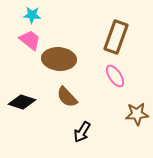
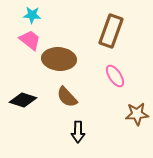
brown rectangle: moved 5 px left, 6 px up
black diamond: moved 1 px right, 2 px up
black arrow: moved 4 px left; rotated 30 degrees counterclockwise
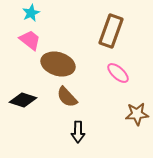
cyan star: moved 1 px left, 2 px up; rotated 30 degrees counterclockwise
brown ellipse: moved 1 px left, 5 px down; rotated 12 degrees clockwise
pink ellipse: moved 3 px right, 3 px up; rotated 15 degrees counterclockwise
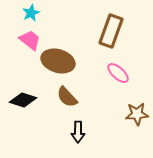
brown ellipse: moved 3 px up
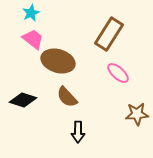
brown rectangle: moved 2 px left, 3 px down; rotated 12 degrees clockwise
pink trapezoid: moved 3 px right, 1 px up
